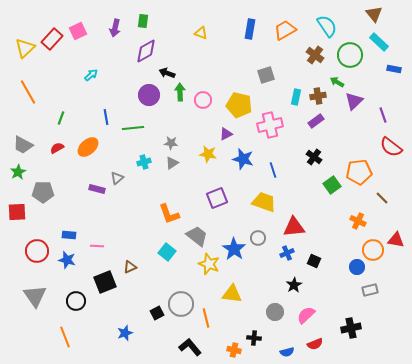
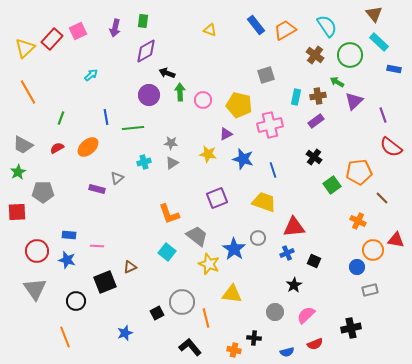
blue rectangle at (250, 29): moved 6 px right, 4 px up; rotated 48 degrees counterclockwise
yellow triangle at (201, 33): moved 9 px right, 3 px up
gray triangle at (35, 296): moved 7 px up
gray circle at (181, 304): moved 1 px right, 2 px up
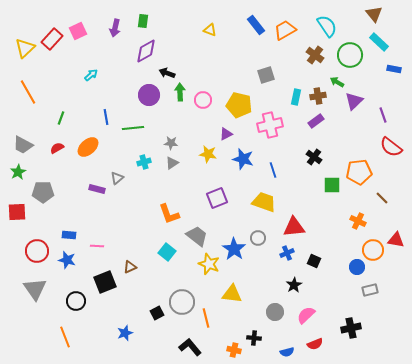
green square at (332, 185): rotated 36 degrees clockwise
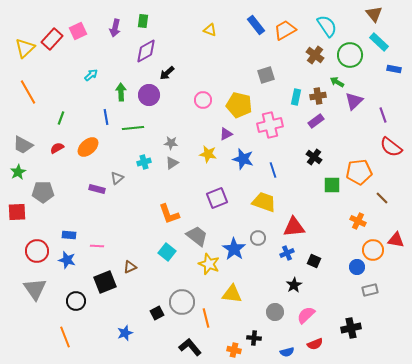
black arrow at (167, 73): rotated 63 degrees counterclockwise
green arrow at (180, 92): moved 59 px left
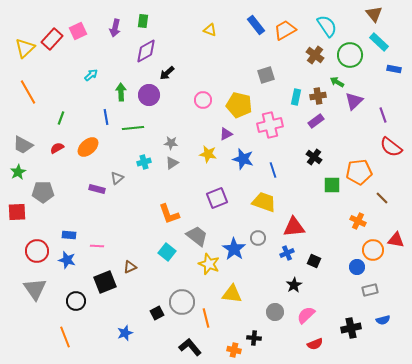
blue semicircle at (287, 352): moved 96 px right, 32 px up
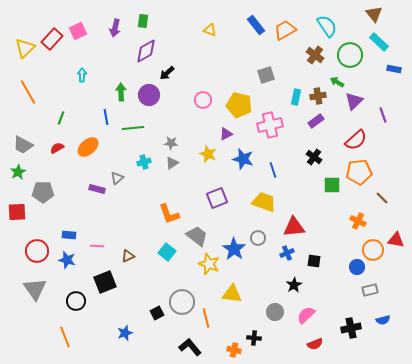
cyan arrow at (91, 75): moved 9 px left; rotated 48 degrees counterclockwise
red semicircle at (391, 147): moved 35 px left, 7 px up; rotated 80 degrees counterclockwise
yellow star at (208, 154): rotated 12 degrees clockwise
black square at (314, 261): rotated 16 degrees counterclockwise
brown triangle at (130, 267): moved 2 px left, 11 px up
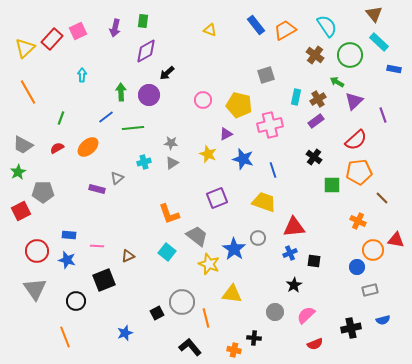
brown cross at (318, 96): moved 3 px down; rotated 21 degrees counterclockwise
blue line at (106, 117): rotated 63 degrees clockwise
red square at (17, 212): moved 4 px right, 1 px up; rotated 24 degrees counterclockwise
blue cross at (287, 253): moved 3 px right
black square at (105, 282): moved 1 px left, 2 px up
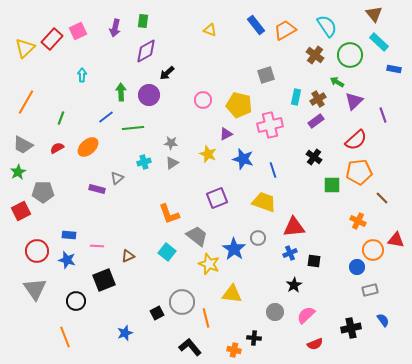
orange line at (28, 92): moved 2 px left, 10 px down; rotated 60 degrees clockwise
blue semicircle at (383, 320): rotated 112 degrees counterclockwise
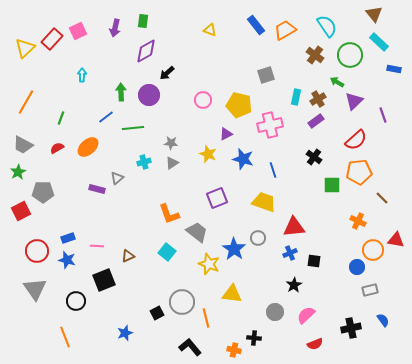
blue rectangle at (69, 235): moved 1 px left, 3 px down; rotated 24 degrees counterclockwise
gray trapezoid at (197, 236): moved 4 px up
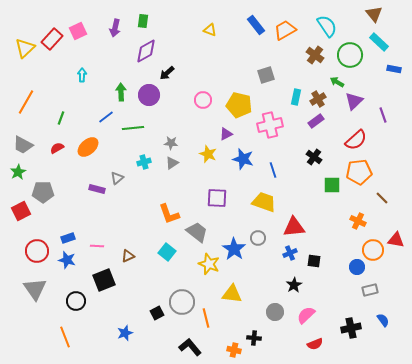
purple square at (217, 198): rotated 25 degrees clockwise
